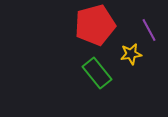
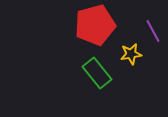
purple line: moved 4 px right, 1 px down
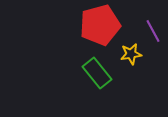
red pentagon: moved 5 px right
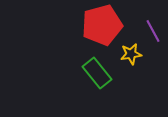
red pentagon: moved 2 px right
